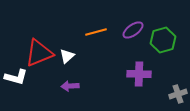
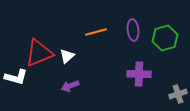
purple ellipse: rotated 60 degrees counterclockwise
green hexagon: moved 2 px right, 2 px up
purple arrow: rotated 18 degrees counterclockwise
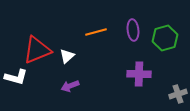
red triangle: moved 2 px left, 3 px up
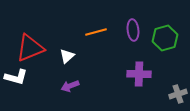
red triangle: moved 7 px left, 2 px up
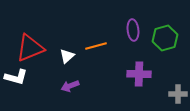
orange line: moved 14 px down
gray cross: rotated 18 degrees clockwise
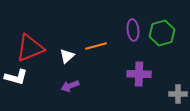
green hexagon: moved 3 px left, 5 px up
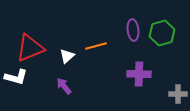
purple arrow: moved 6 px left; rotated 72 degrees clockwise
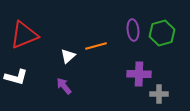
red triangle: moved 6 px left, 13 px up
white triangle: moved 1 px right
gray cross: moved 19 px left
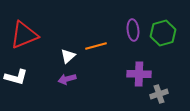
green hexagon: moved 1 px right
purple arrow: moved 3 px right, 7 px up; rotated 66 degrees counterclockwise
gray cross: rotated 18 degrees counterclockwise
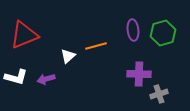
purple arrow: moved 21 px left
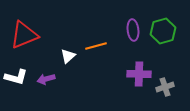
green hexagon: moved 2 px up
gray cross: moved 6 px right, 7 px up
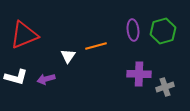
white triangle: rotated 14 degrees counterclockwise
